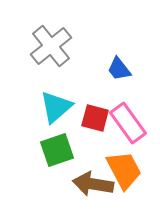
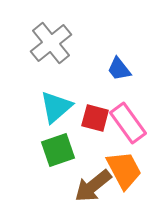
gray cross: moved 3 px up
green square: moved 1 px right
brown arrow: moved 2 px down; rotated 48 degrees counterclockwise
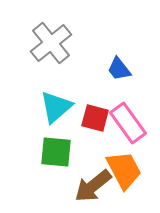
green square: moved 2 px left, 2 px down; rotated 24 degrees clockwise
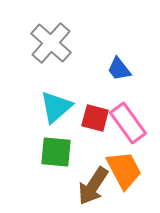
gray cross: rotated 9 degrees counterclockwise
brown arrow: rotated 18 degrees counterclockwise
